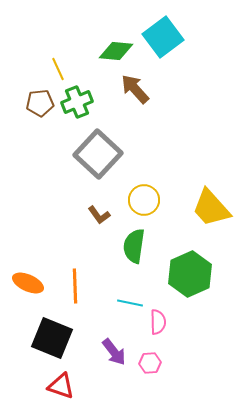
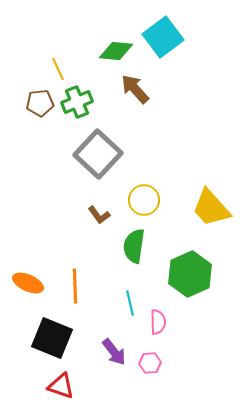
cyan line: rotated 65 degrees clockwise
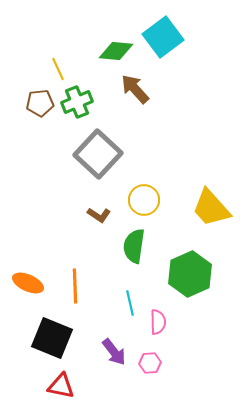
brown L-shape: rotated 20 degrees counterclockwise
red triangle: rotated 8 degrees counterclockwise
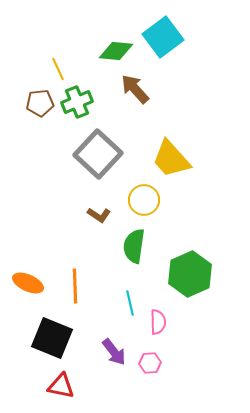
yellow trapezoid: moved 40 px left, 49 px up
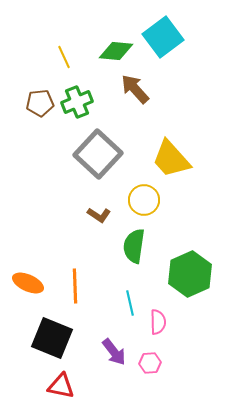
yellow line: moved 6 px right, 12 px up
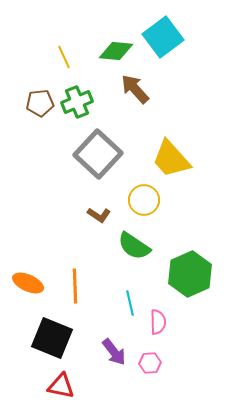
green semicircle: rotated 64 degrees counterclockwise
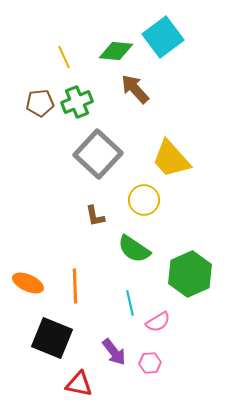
brown L-shape: moved 4 px left, 1 px down; rotated 45 degrees clockwise
green semicircle: moved 3 px down
pink semicircle: rotated 60 degrees clockwise
red triangle: moved 18 px right, 2 px up
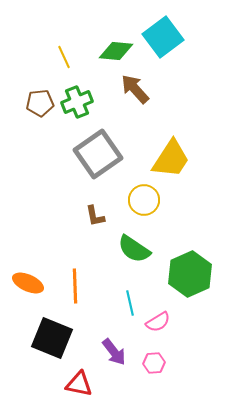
gray square: rotated 12 degrees clockwise
yellow trapezoid: rotated 105 degrees counterclockwise
pink hexagon: moved 4 px right
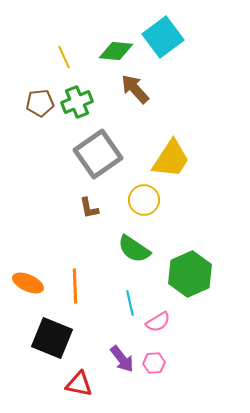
brown L-shape: moved 6 px left, 8 px up
purple arrow: moved 8 px right, 7 px down
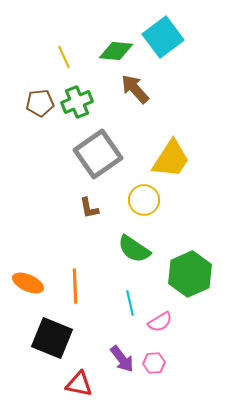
pink semicircle: moved 2 px right
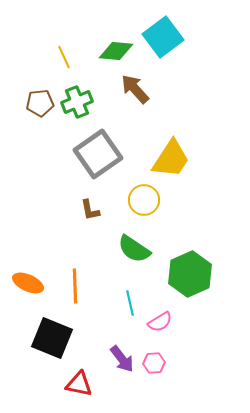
brown L-shape: moved 1 px right, 2 px down
